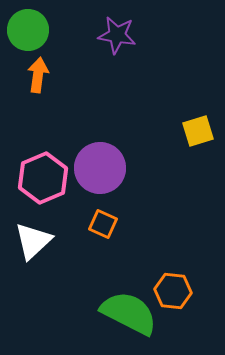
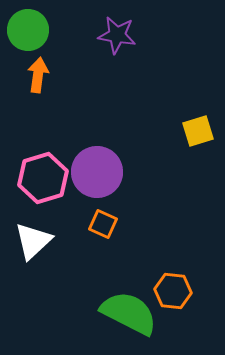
purple circle: moved 3 px left, 4 px down
pink hexagon: rotated 6 degrees clockwise
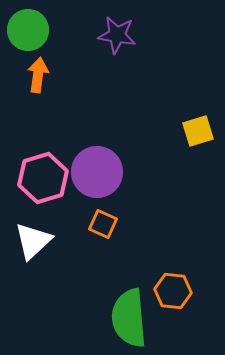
green semicircle: moved 5 px down; rotated 122 degrees counterclockwise
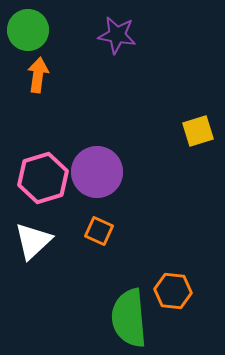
orange square: moved 4 px left, 7 px down
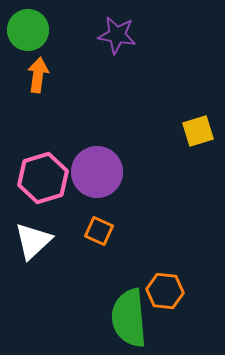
orange hexagon: moved 8 px left
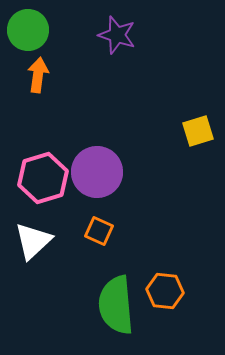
purple star: rotated 9 degrees clockwise
green semicircle: moved 13 px left, 13 px up
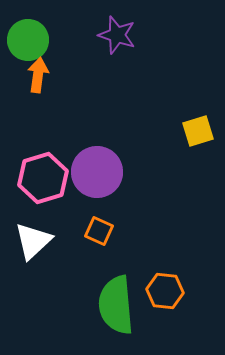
green circle: moved 10 px down
